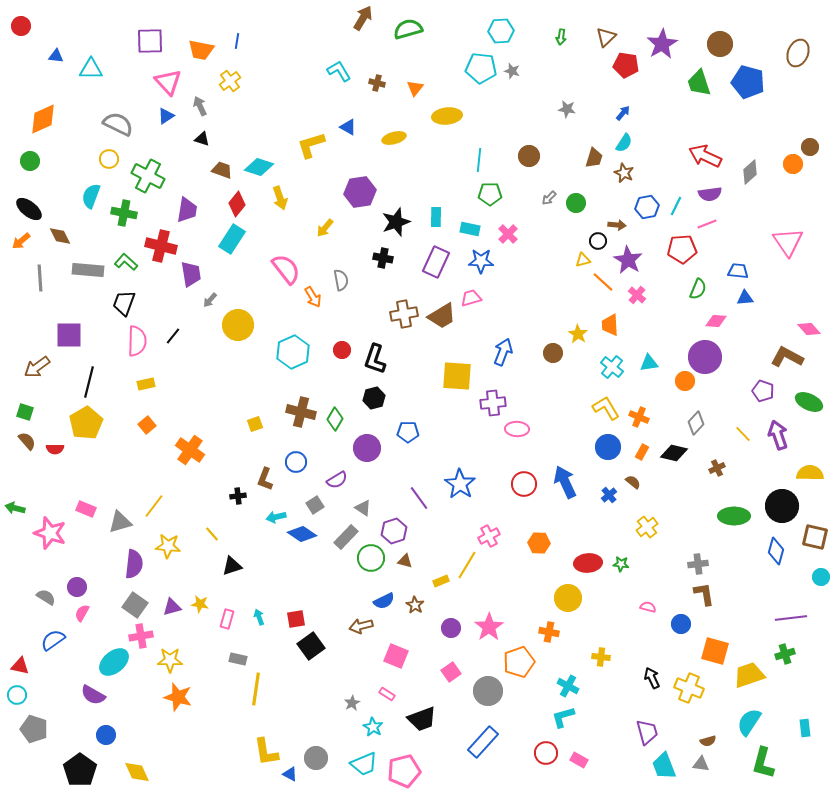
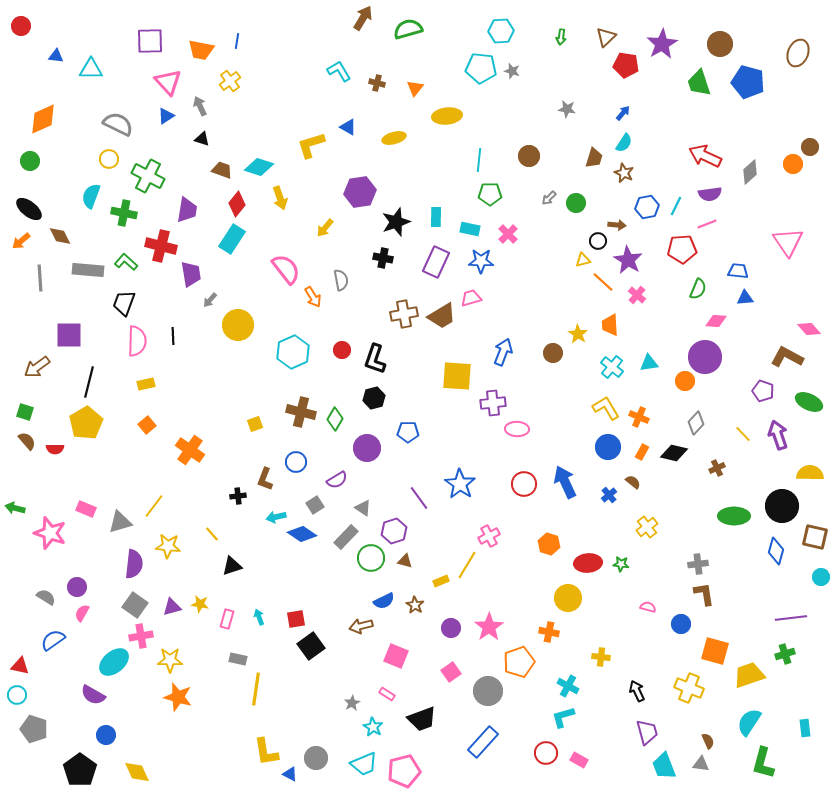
black line at (173, 336): rotated 42 degrees counterclockwise
orange hexagon at (539, 543): moved 10 px right, 1 px down; rotated 15 degrees clockwise
black arrow at (652, 678): moved 15 px left, 13 px down
brown semicircle at (708, 741): rotated 98 degrees counterclockwise
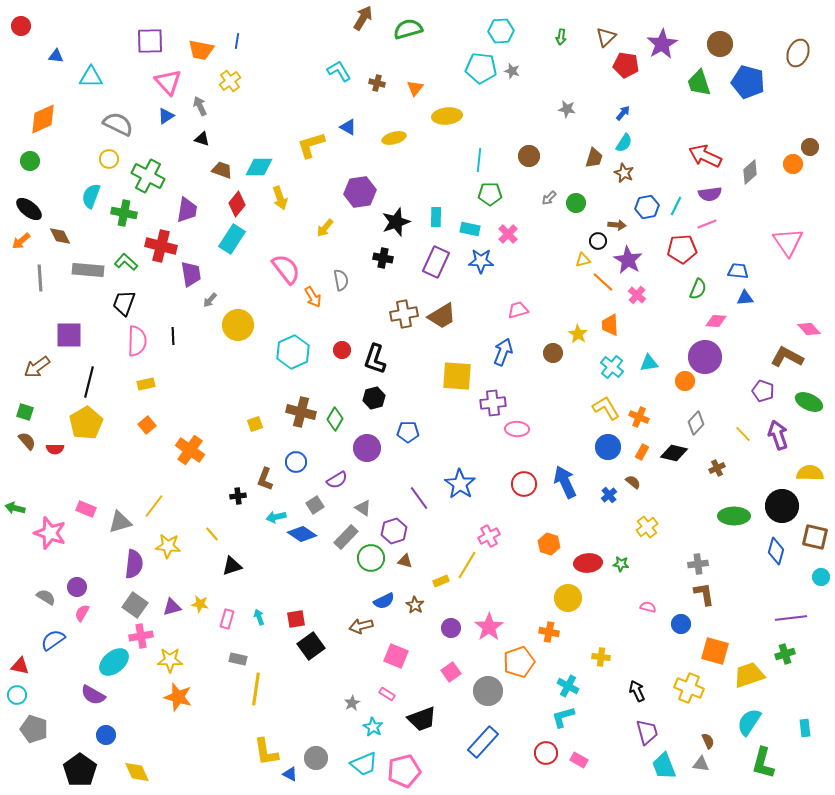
cyan triangle at (91, 69): moved 8 px down
cyan diamond at (259, 167): rotated 20 degrees counterclockwise
pink trapezoid at (471, 298): moved 47 px right, 12 px down
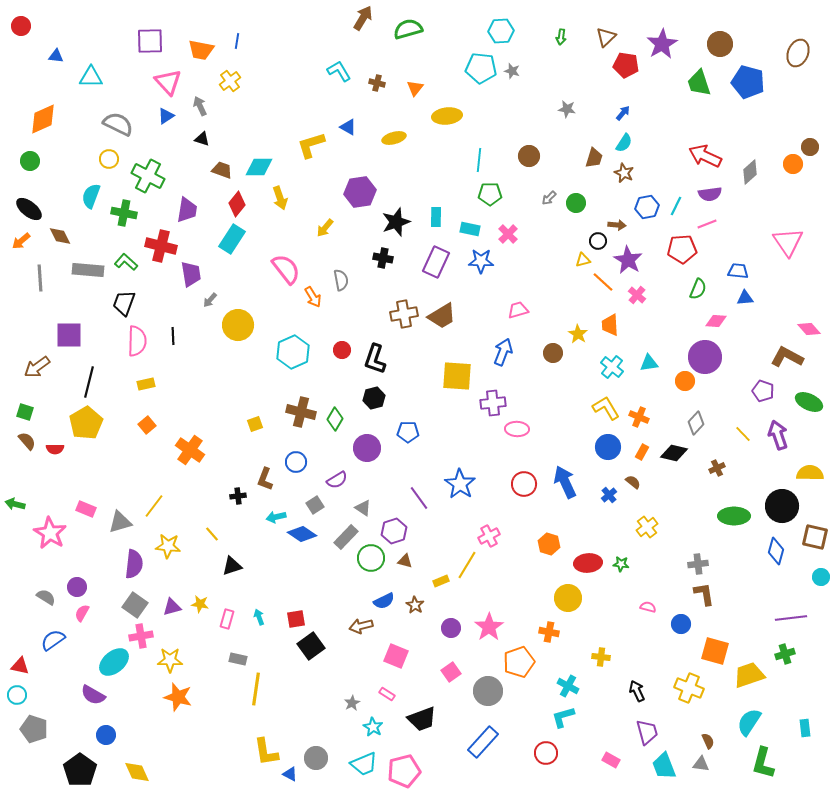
green arrow at (15, 508): moved 4 px up
pink star at (50, 533): rotated 12 degrees clockwise
pink rectangle at (579, 760): moved 32 px right
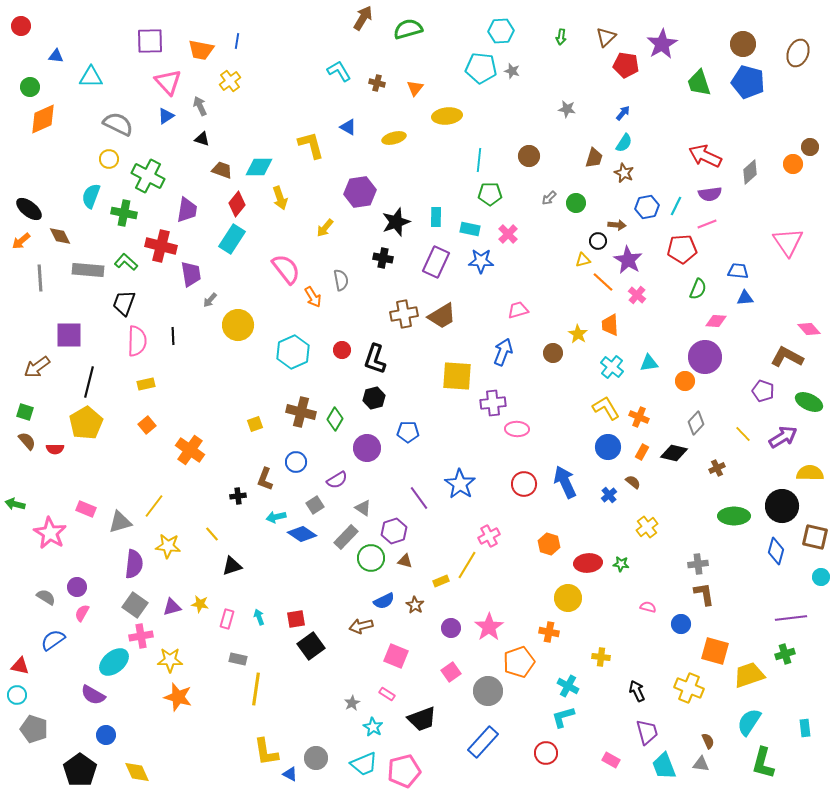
brown circle at (720, 44): moved 23 px right
yellow L-shape at (311, 145): rotated 92 degrees clockwise
green circle at (30, 161): moved 74 px up
purple arrow at (778, 435): moved 5 px right, 2 px down; rotated 76 degrees clockwise
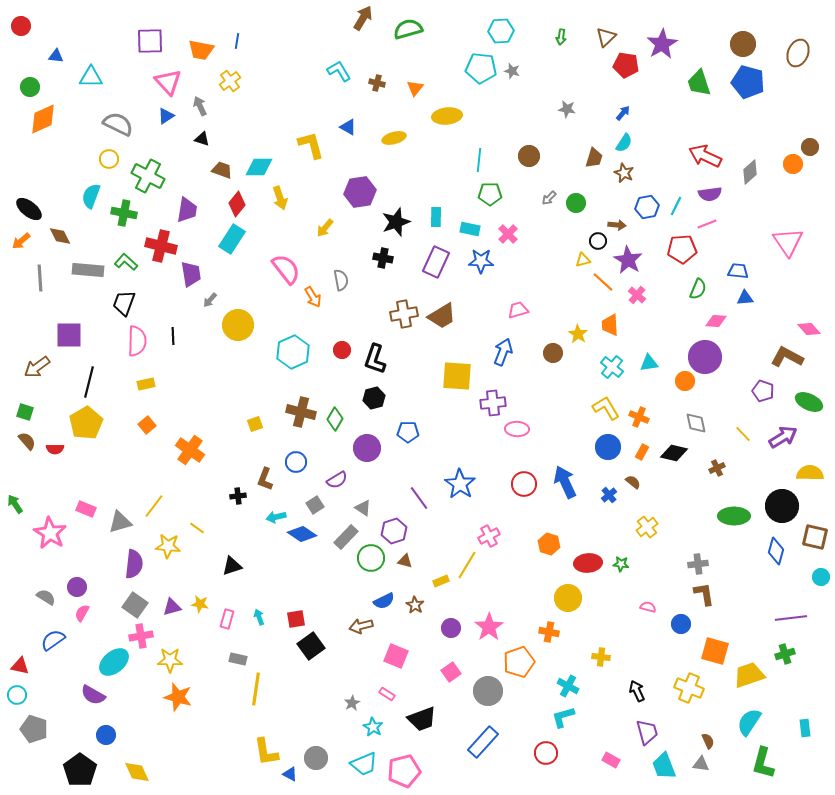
gray diamond at (696, 423): rotated 55 degrees counterclockwise
green arrow at (15, 504): rotated 42 degrees clockwise
yellow line at (212, 534): moved 15 px left, 6 px up; rotated 14 degrees counterclockwise
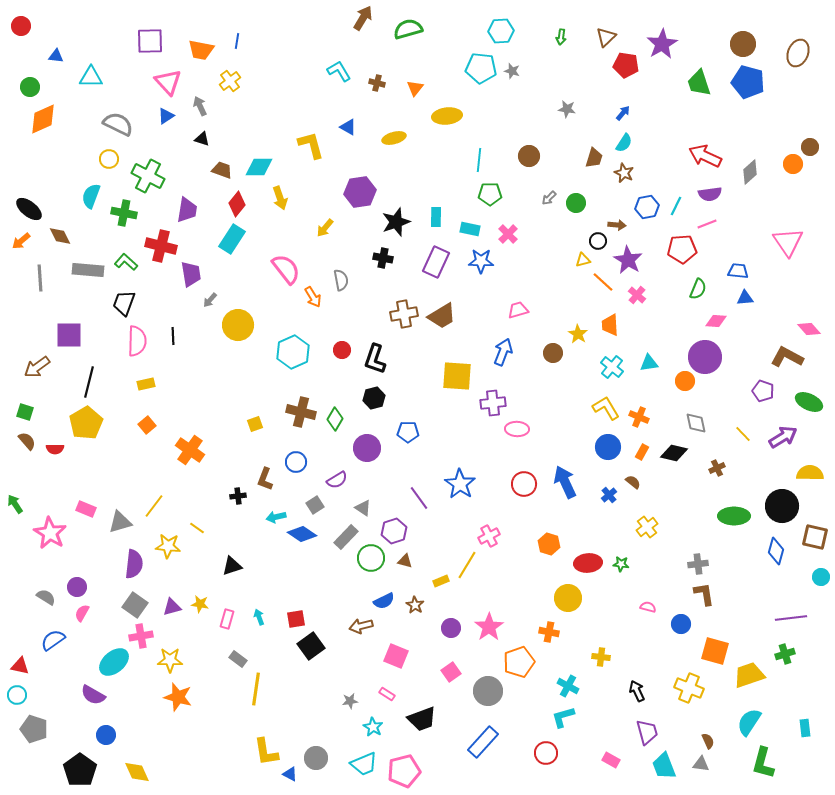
gray rectangle at (238, 659): rotated 24 degrees clockwise
gray star at (352, 703): moved 2 px left, 2 px up; rotated 21 degrees clockwise
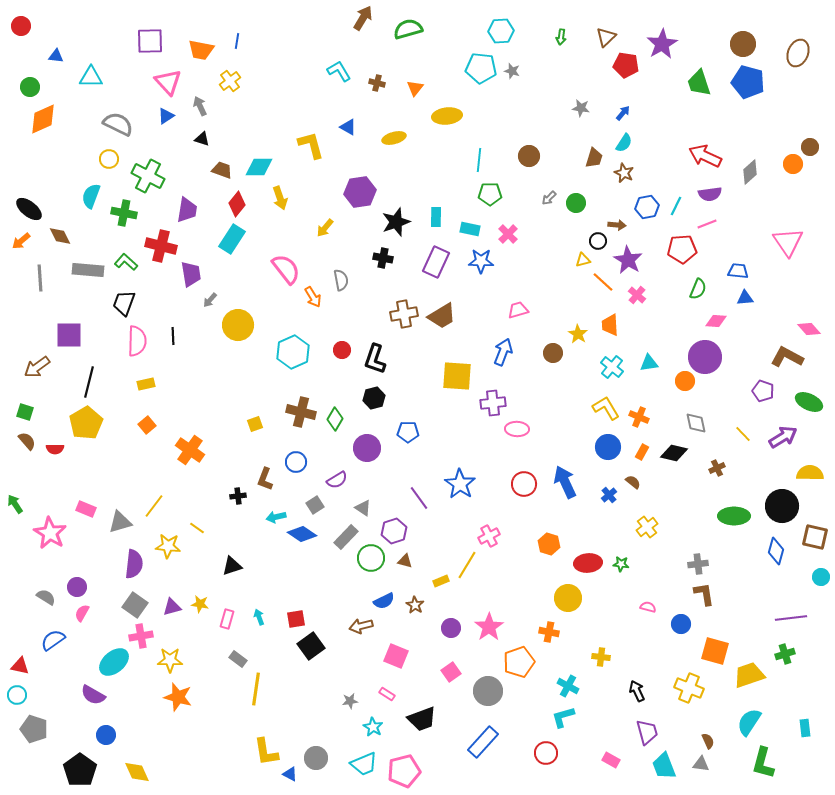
gray star at (567, 109): moved 14 px right, 1 px up
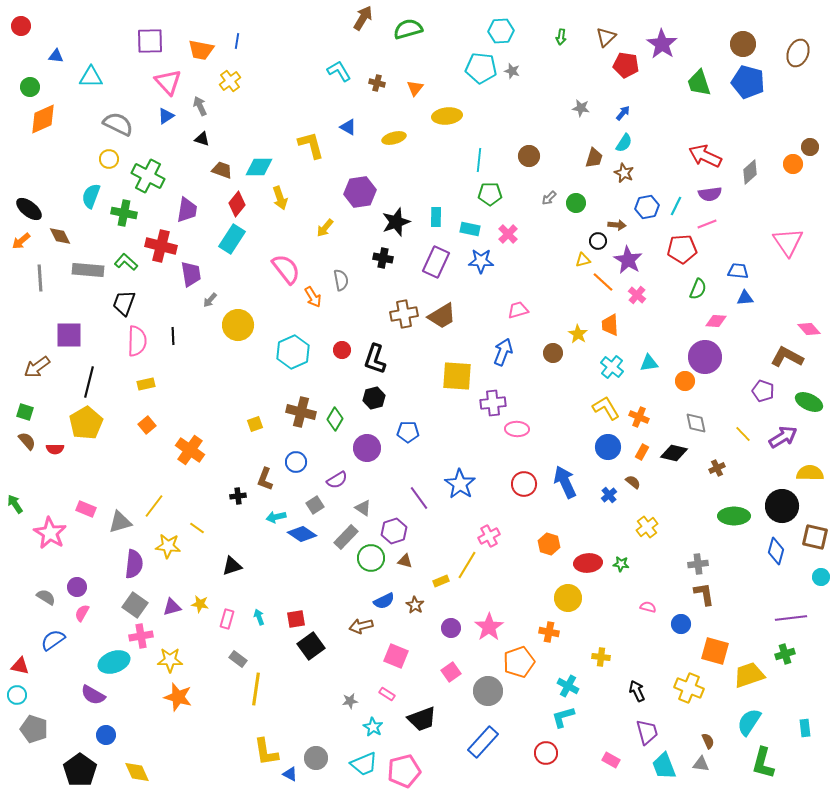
purple star at (662, 44): rotated 8 degrees counterclockwise
cyan ellipse at (114, 662): rotated 20 degrees clockwise
